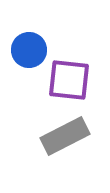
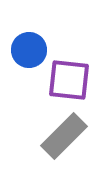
gray rectangle: moved 1 px left; rotated 18 degrees counterclockwise
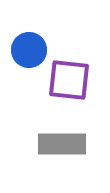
gray rectangle: moved 2 px left, 8 px down; rotated 45 degrees clockwise
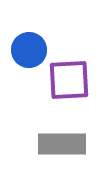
purple square: rotated 9 degrees counterclockwise
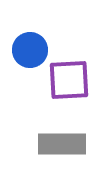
blue circle: moved 1 px right
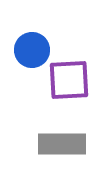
blue circle: moved 2 px right
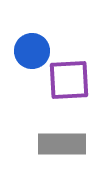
blue circle: moved 1 px down
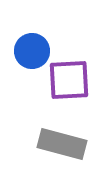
gray rectangle: rotated 15 degrees clockwise
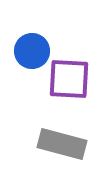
purple square: moved 1 px up; rotated 6 degrees clockwise
